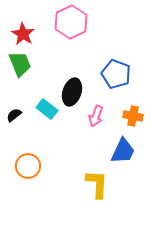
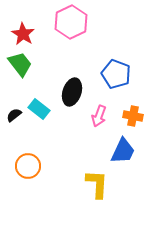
green trapezoid: rotated 16 degrees counterclockwise
cyan rectangle: moved 8 px left
pink arrow: moved 3 px right
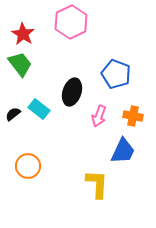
black semicircle: moved 1 px left, 1 px up
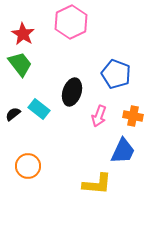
yellow L-shape: rotated 92 degrees clockwise
